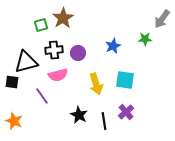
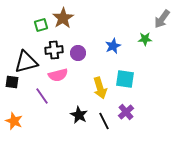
cyan square: moved 1 px up
yellow arrow: moved 4 px right, 4 px down
black line: rotated 18 degrees counterclockwise
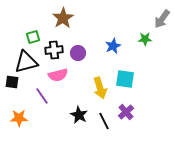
green square: moved 8 px left, 12 px down
orange star: moved 5 px right, 3 px up; rotated 24 degrees counterclockwise
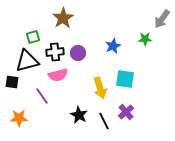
black cross: moved 1 px right, 2 px down
black triangle: moved 1 px right, 1 px up
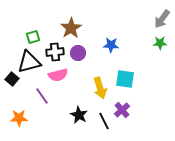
brown star: moved 8 px right, 10 px down
green star: moved 15 px right, 4 px down
blue star: moved 2 px left, 1 px up; rotated 28 degrees clockwise
black triangle: moved 2 px right, 1 px down
black square: moved 3 px up; rotated 32 degrees clockwise
purple cross: moved 4 px left, 2 px up
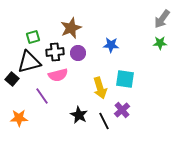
brown star: rotated 10 degrees clockwise
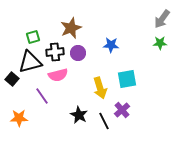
black triangle: moved 1 px right
cyan square: moved 2 px right; rotated 18 degrees counterclockwise
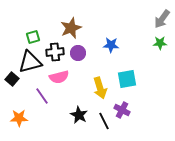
pink semicircle: moved 1 px right, 2 px down
purple cross: rotated 21 degrees counterclockwise
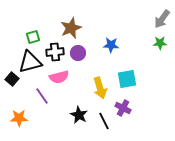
purple cross: moved 1 px right, 2 px up
